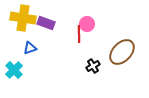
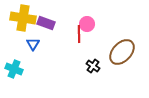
blue triangle: moved 3 px right, 4 px up; rotated 40 degrees counterclockwise
black cross: rotated 24 degrees counterclockwise
cyan cross: moved 1 px up; rotated 24 degrees counterclockwise
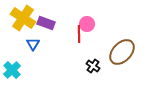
yellow cross: rotated 25 degrees clockwise
cyan cross: moved 2 px left, 1 px down; rotated 24 degrees clockwise
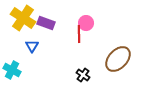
pink circle: moved 1 px left, 1 px up
blue triangle: moved 1 px left, 2 px down
brown ellipse: moved 4 px left, 7 px down
black cross: moved 10 px left, 9 px down
cyan cross: rotated 18 degrees counterclockwise
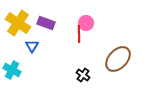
yellow cross: moved 5 px left, 5 px down
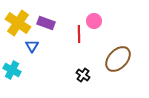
pink circle: moved 8 px right, 2 px up
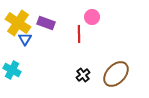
pink circle: moved 2 px left, 4 px up
blue triangle: moved 7 px left, 7 px up
brown ellipse: moved 2 px left, 15 px down
black cross: rotated 16 degrees clockwise
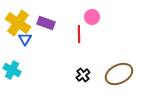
brown ellipse: moved 3 px right; rotated 20 degrees clockwise
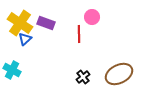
yellow cross: moved 2 px right
blue triangle: rotated 16 degrees clockwise
black cross: moved 2 px down
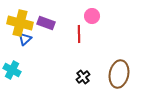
pink circle: moved 1 px up
yellow cross: rotated 20 degrees counterclockwise
brown ellipse: rotated 52 degrees counterclockwise
